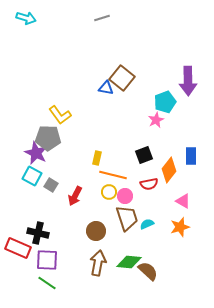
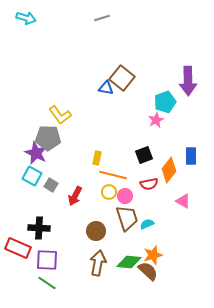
orange star: moved 27 px left, 28 px down
black cross: moved 1 px right, 5 px up; rotated 10 degrees counterclockwise
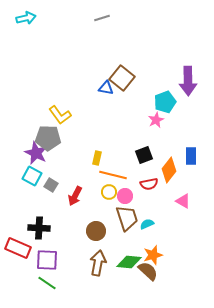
cyan arrow: rotated 30 degrees counterclockwise
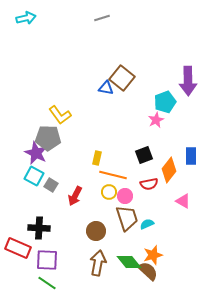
cyan square: moved 2 px right
green diamond: rotated 45 degrees clockwise
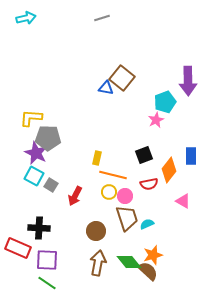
yellow L-shape: moved 29 px left, 3 px down; rotated 130 degrees clockwise
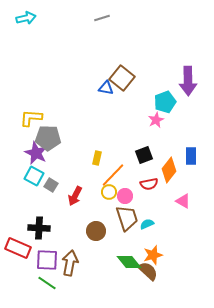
orange line: rotated 60 degrees counterclockwise
brown arrow: moved 28 px left
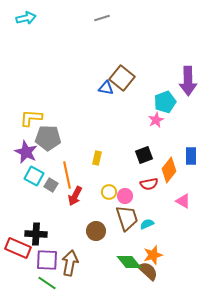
purple star: moved 10 px left, 1 px up
orange line: moved 46 px left; rotated 56 degrees counterclockwise
black cross: moved 3 px left, 6 px down
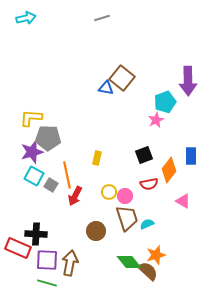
purple star: moved 6 px right; rotated 30 degrees clockwise
orange star: moved 3 px right
green line: rotated 18 degrees counterclockwise
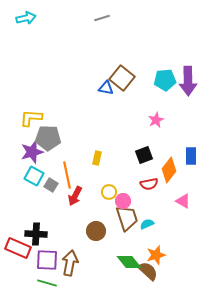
cyan pentagon: moved 22 px up; rotated 15 degrees clockwise
pink circle: moved 2 px left, 5 px down
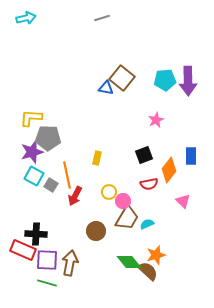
pink triangle: rotated 14 degrees clockwise
brown trapezoid: rotated 48 degrees clockwise
red rectangle: moved 5 px right, 2 px down
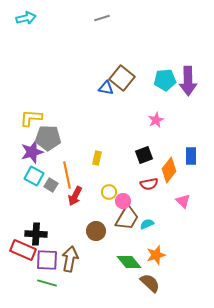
brown arrow: moved 4 px up
brown semicircle: moved 2 px right, 12 px down
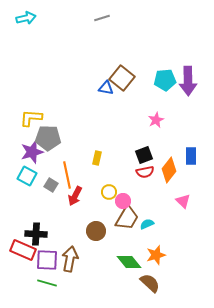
cyan square: moved 7 px left
red semicircle: moved 4 px left, 12 px up
